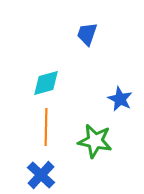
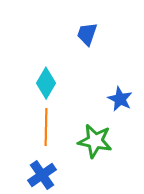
cyan diamond: rotated 44 degrees counterclockwise
blue cross: moved 1 px right; rotated 12 degrees clockwise
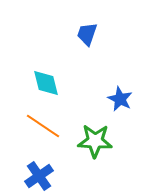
cyan diamond: rotated 44 degrees counterclockwise
orange line: moved 3 px left, 1 px up; rotated 57 degrees counterclockwise
green star: rotated 8 degrees counterclockwise
blue cross: moved 3 px left, 1 px down
